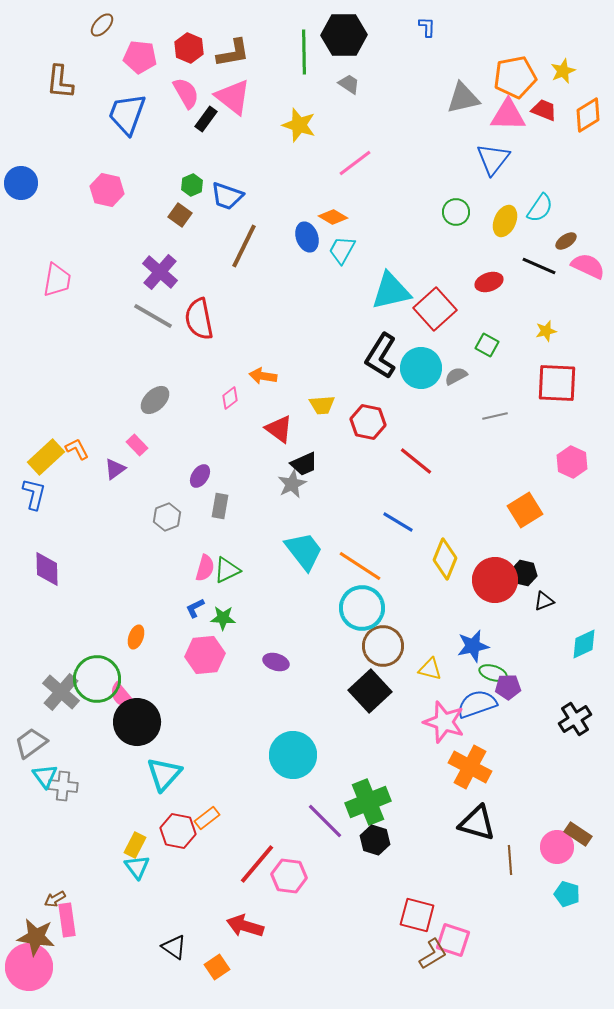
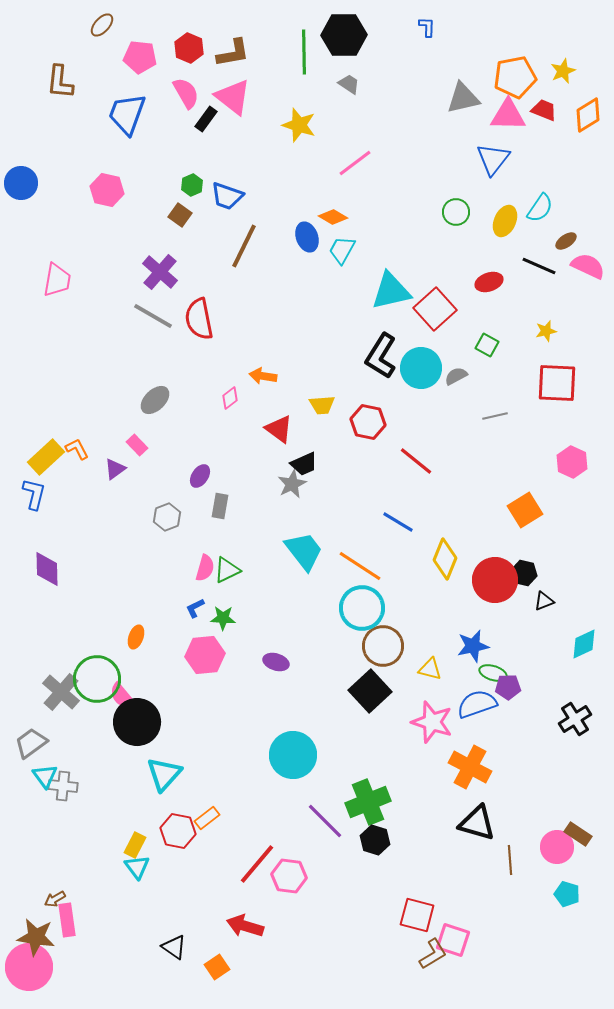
pink star at (444, 722): moved 12 px left
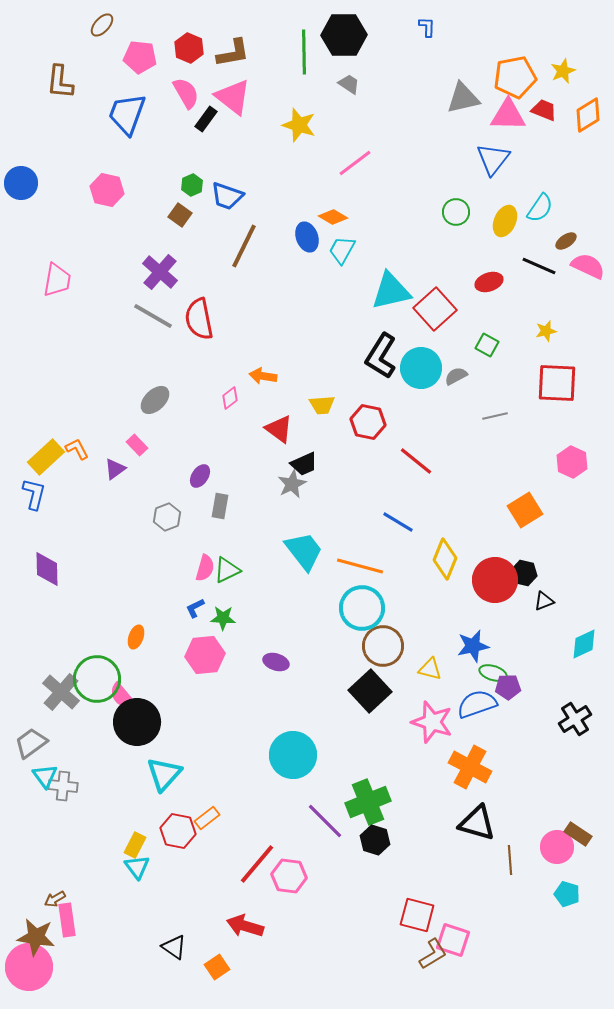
orange line at (360, 566): rotated 18 degrees counterclockwise
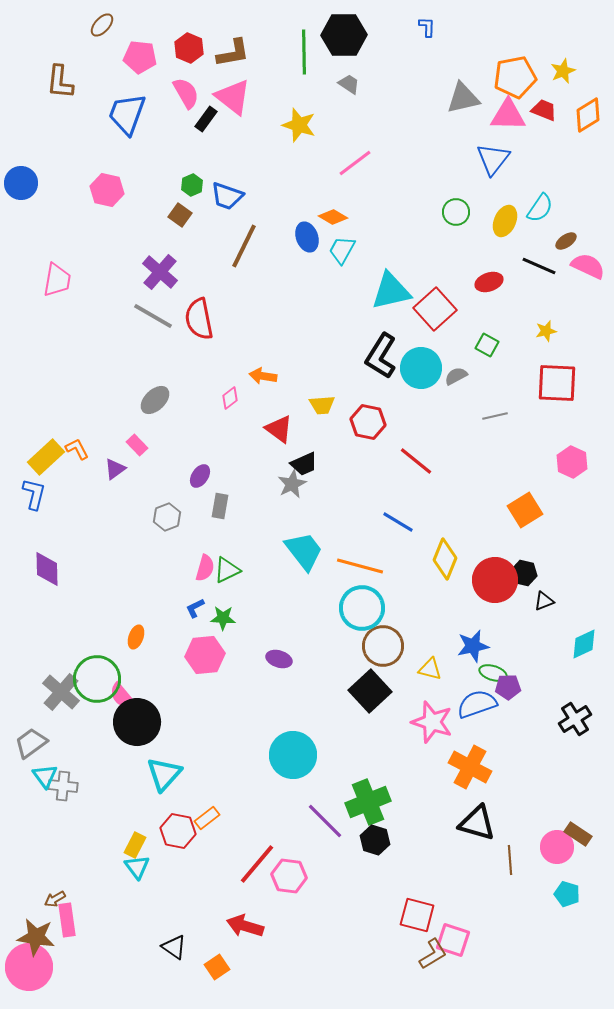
purple ellipse at (276, 662): moved 3 px right, 3 px up
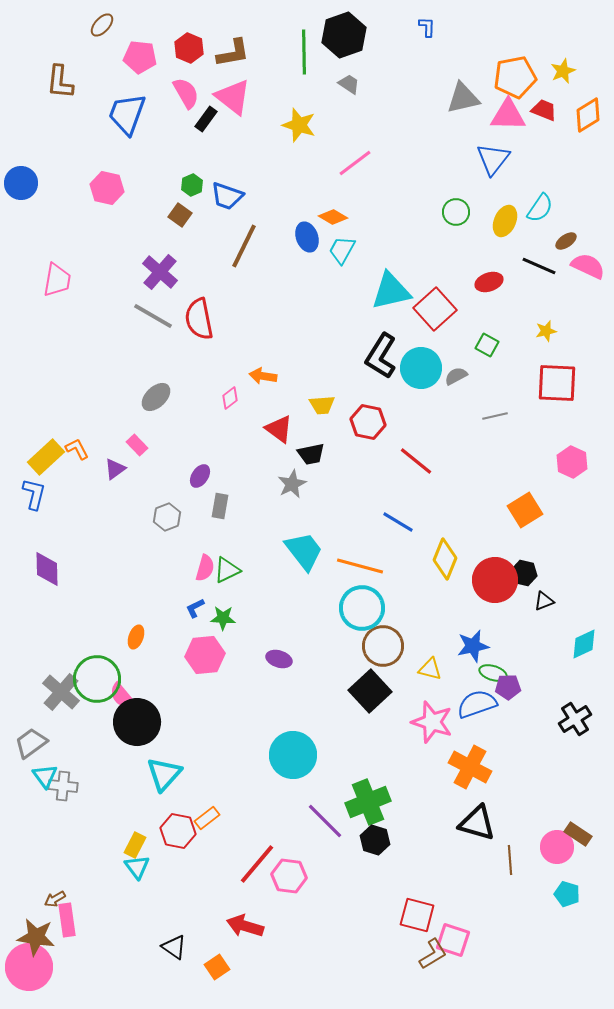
black hexagon at (344, 35): rotated 18 degrees counterclockwise
pink hexagon at (107, 190): moved 2 px up
gray ellipse at (155, 400): moved 1 px right, 3 px up
black trapezoid at (304, 464): moved 7 px right, 10 px up; rotated 12 degrees clockwise
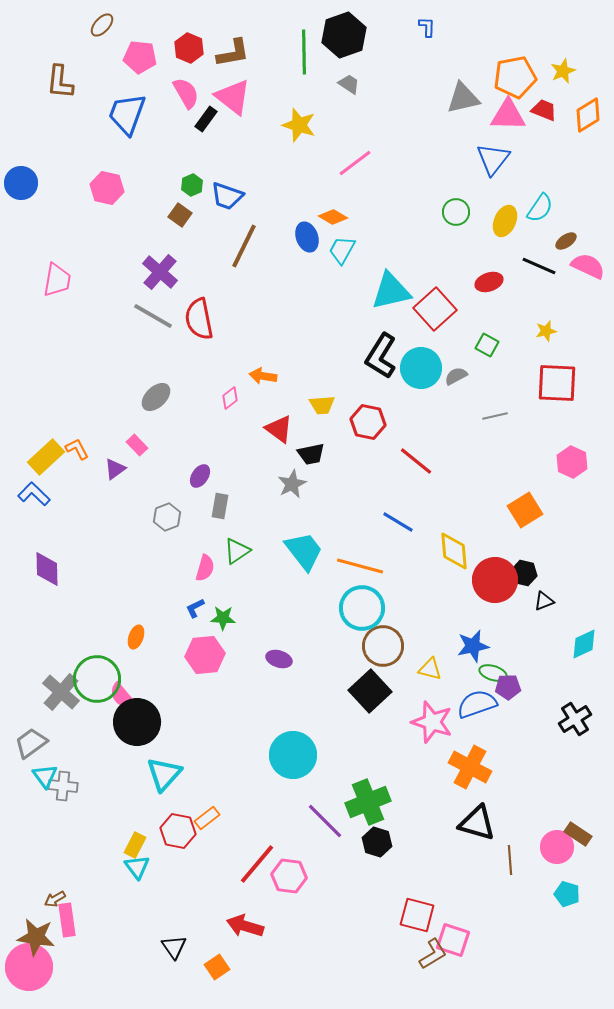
blue L-shape at (34, 494): rotated 60 degrees counterclockwise
yellow diamond at (445, 559): moved 9 px right, 8 px up; rotated 27 degrees counterclockwise
green triangle at (227, 570): moved 10 px right, 19 px up; rotated 8 degrees counterclockwise
black hexagon at (375, 840): moved 2 px right, 2 px down
black triangle at (174, 947): rotated 20 degrees clockwise
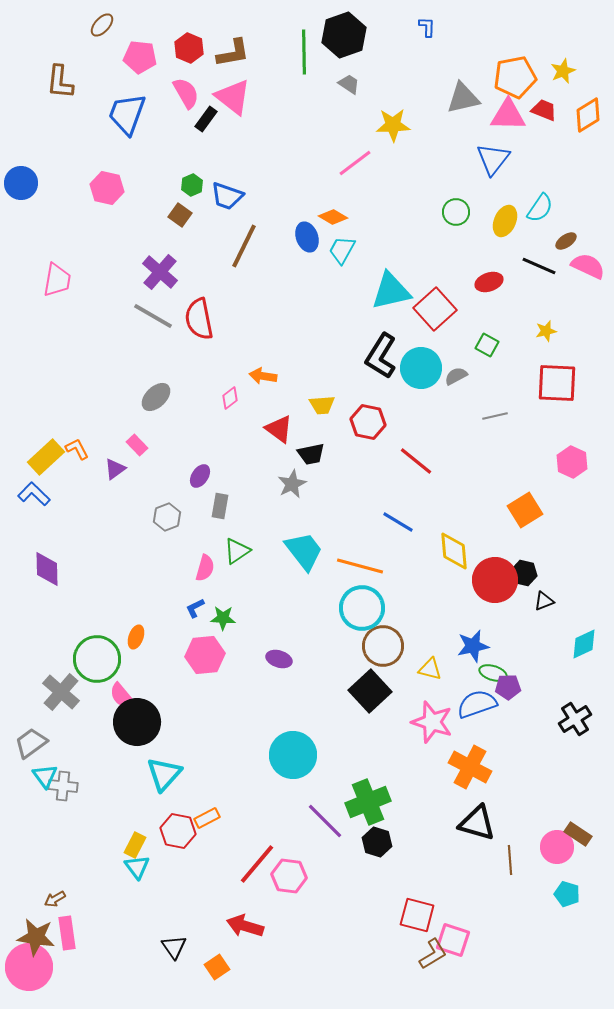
yellow star at (299, 125): moved 94 px right; rotated 20 degrees counterclockwise
green circle at (97, 679): moved 20 px up
orange rectangle at (207, 818): rotated 10 degrees clockwise
pink rectangle at (67, 920): moved 13 px down
